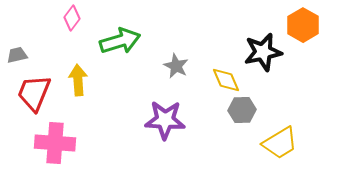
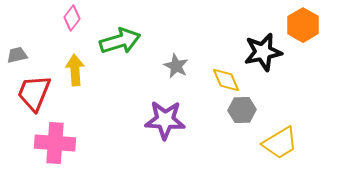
yellow arrow: moved 3 px left, 10 px up
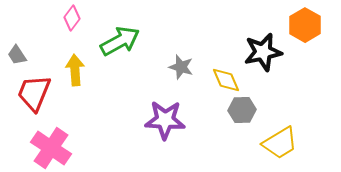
orange hexagon: moved 2 px right
green arrow: rotated 12 degrees counterclockwise
gray trapezoid: rotated 110 degrees counterclockwise
gray star: moved 5 px right, 1 px down; rotated 10 degrees counterclockwise
pink cross: moved 4 px left, 5 px down; rotated 30 degrees clockwise
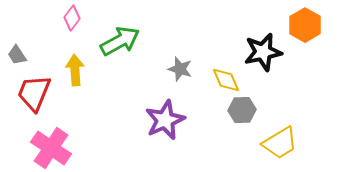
gray star: moved 1 px left, 2 px down
purple star: rotated 27 degrees counterclockwise
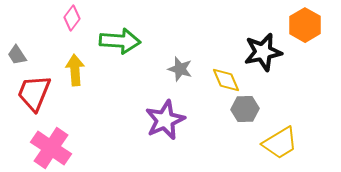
green arrow: rotated 33 degrees clockwise
gray hexagon: moved 3 px right, 1 px up
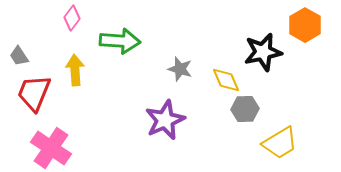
gray trapezoid: moved 2 px right, 1 px down
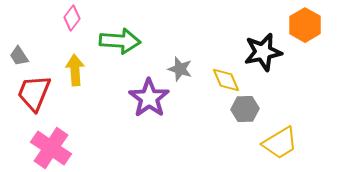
purple star: moved 16 px left, 22 px up; rotated 12 degrees counterclockwise
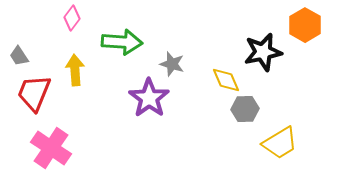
green arrow: moved 2 px right, 1 px down
gray star: moved 8 px left, 5 px up
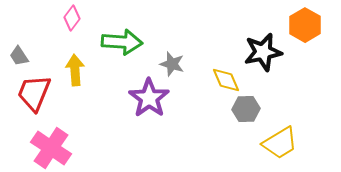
gray hexagon: moved 1 px right
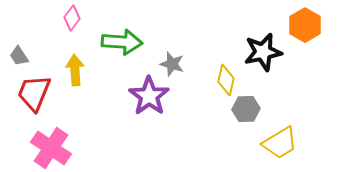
yellow diamond: rotated 36 degrees clockwise
purple star: moved 2 px up
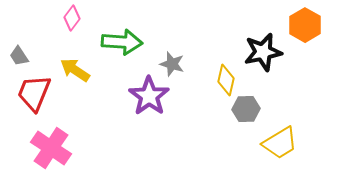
yellow arrow: rotated 52 degrees counterclockwise
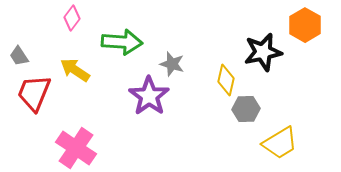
pink cross: moved 25 px right
